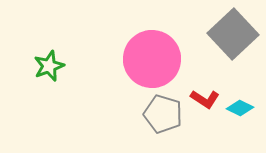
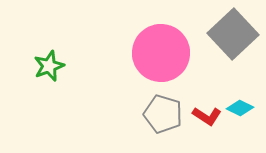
pink circle: moved 9 px right, 6 px up
red L-shape: moved 2 px right, 17 px down
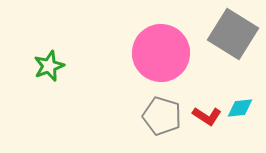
gray square: rotated 15 degrees counterclockwise
cyan diamond: rotated 32 degrees counterclockwise
gray pentagon: moved 1 px left, 2 px down
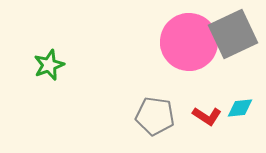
gray square: rotated 33 degrees clockwise
pink circle: moved 28 px right, 11 px up
green star: moved 1 px up
gray pentagon: moved 7 px left; rotated 9 degrees counterclockwise
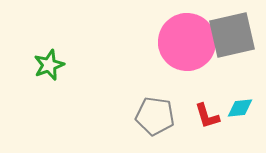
gray square: moved 1 px left, 1 px down; rotated 12 degrees clockwise
pink circle: moved 2 px left
red L-shape: rotated 40 degrees clockwise
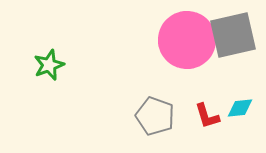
gray square: moved 1 px right
pink circle: moved 2 px up
gray pentagon: rotated 12 degrees clockwise
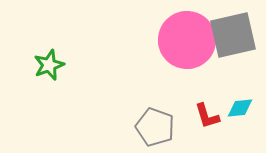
gray pentagon: moved 11 px down
